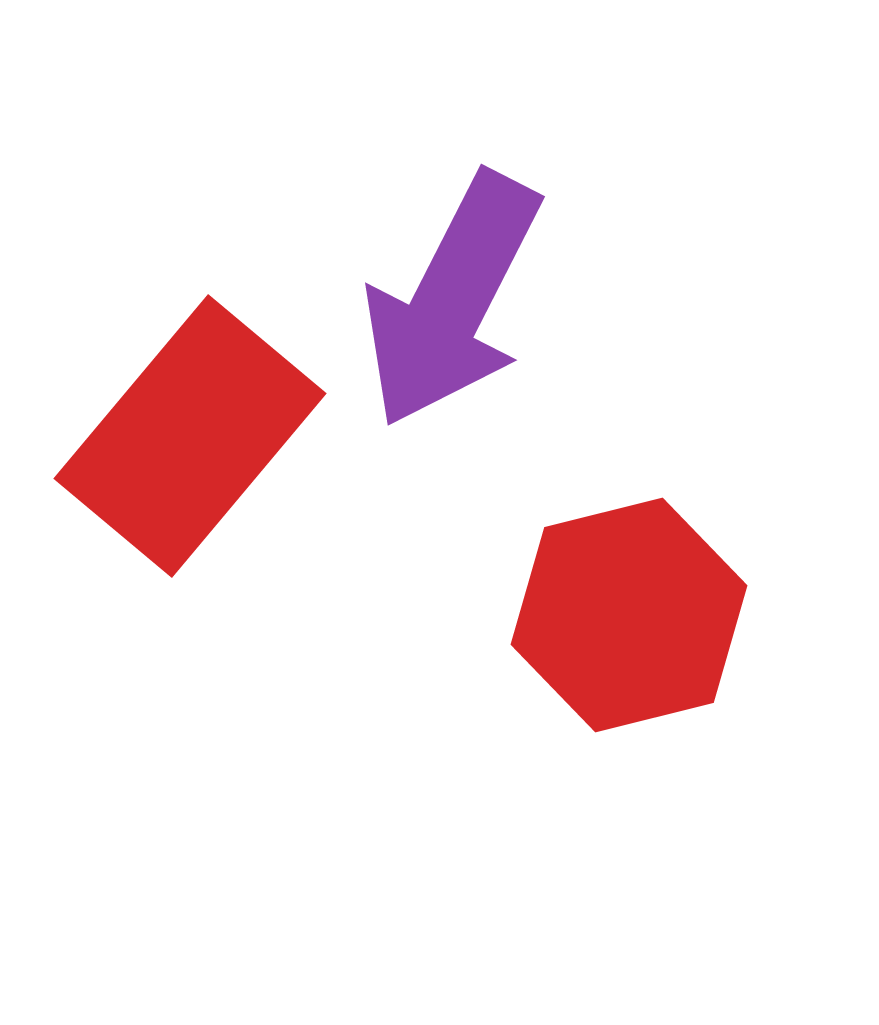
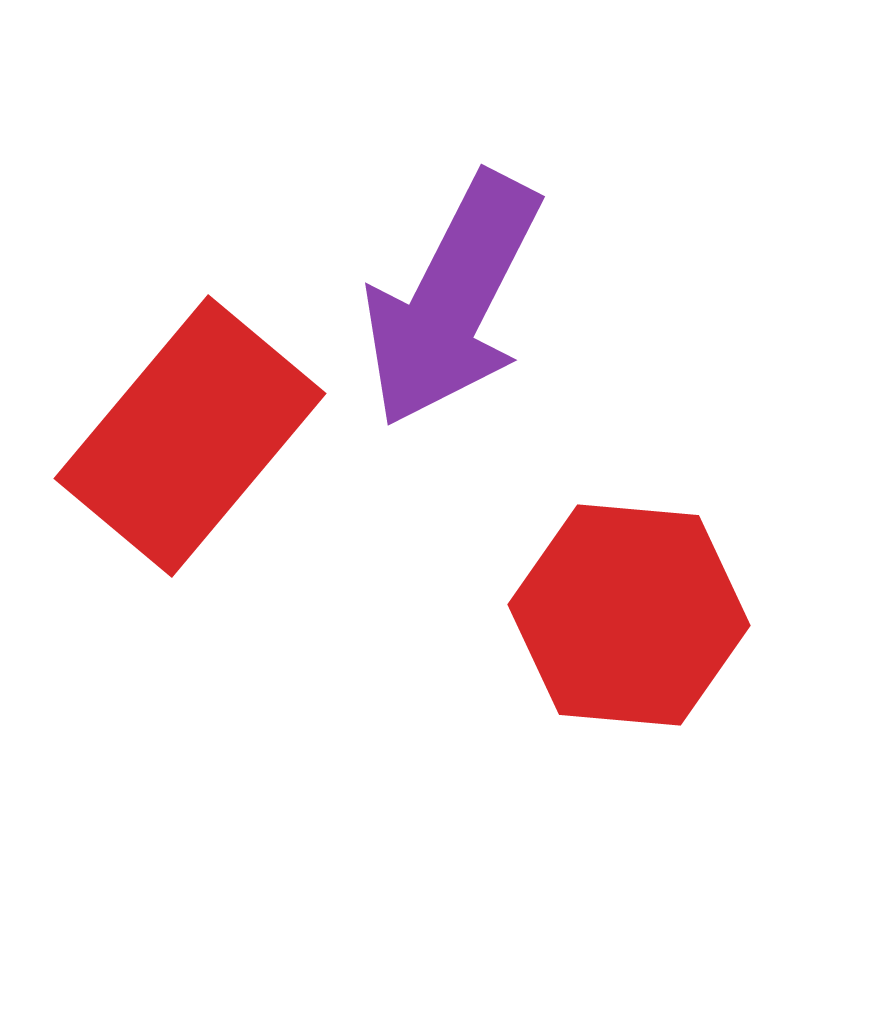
red hexagon: rotated 19 degrees clockwise
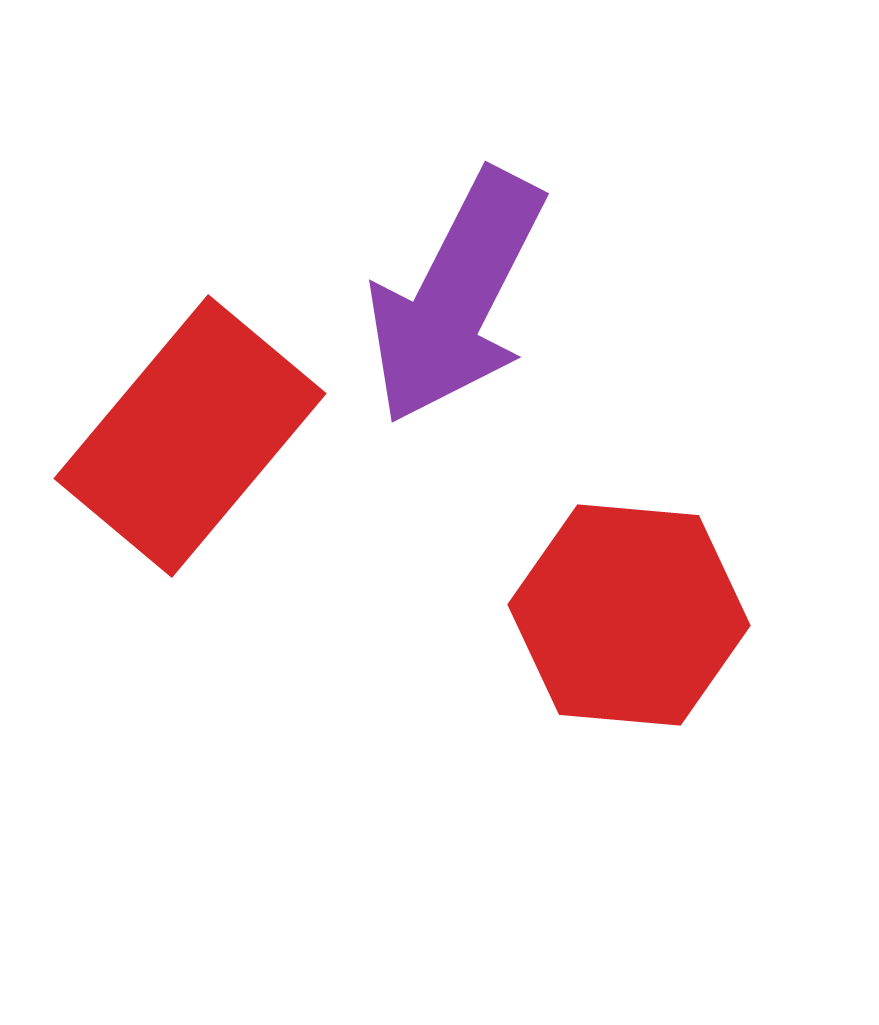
purple arrow: moved 4 px right, 3 px up
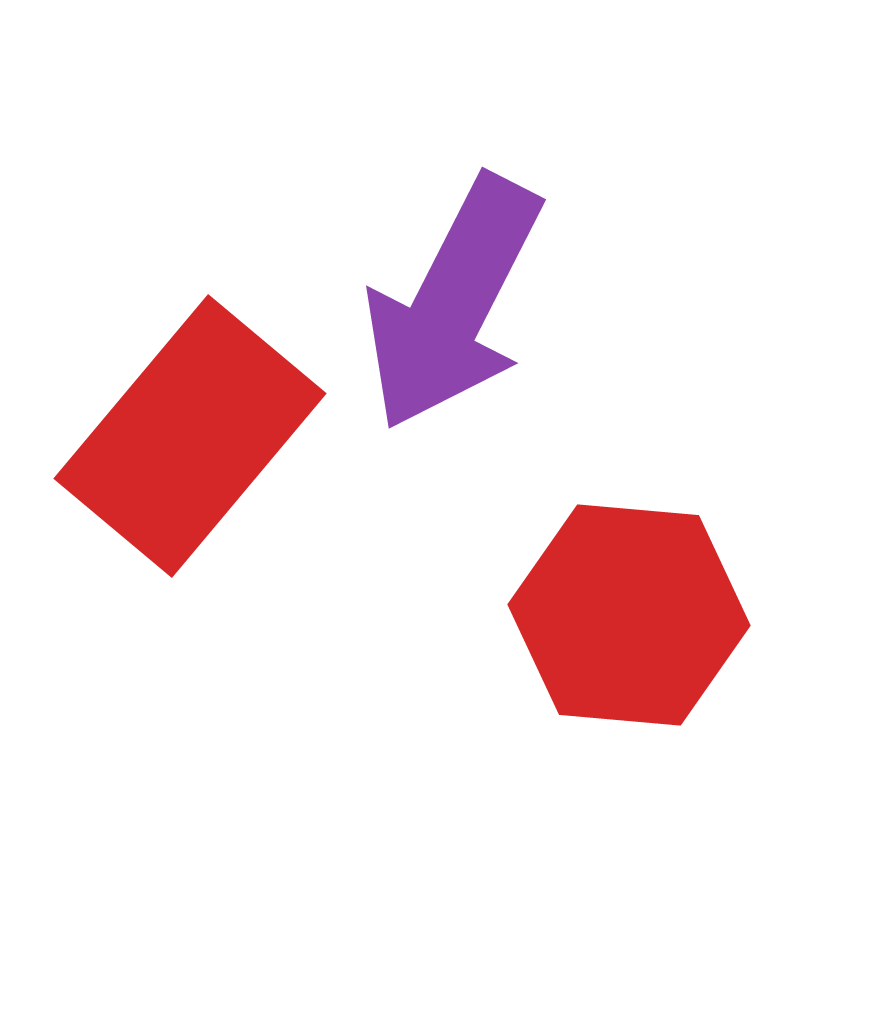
purple arrow: moved 3 px left, 6 px down
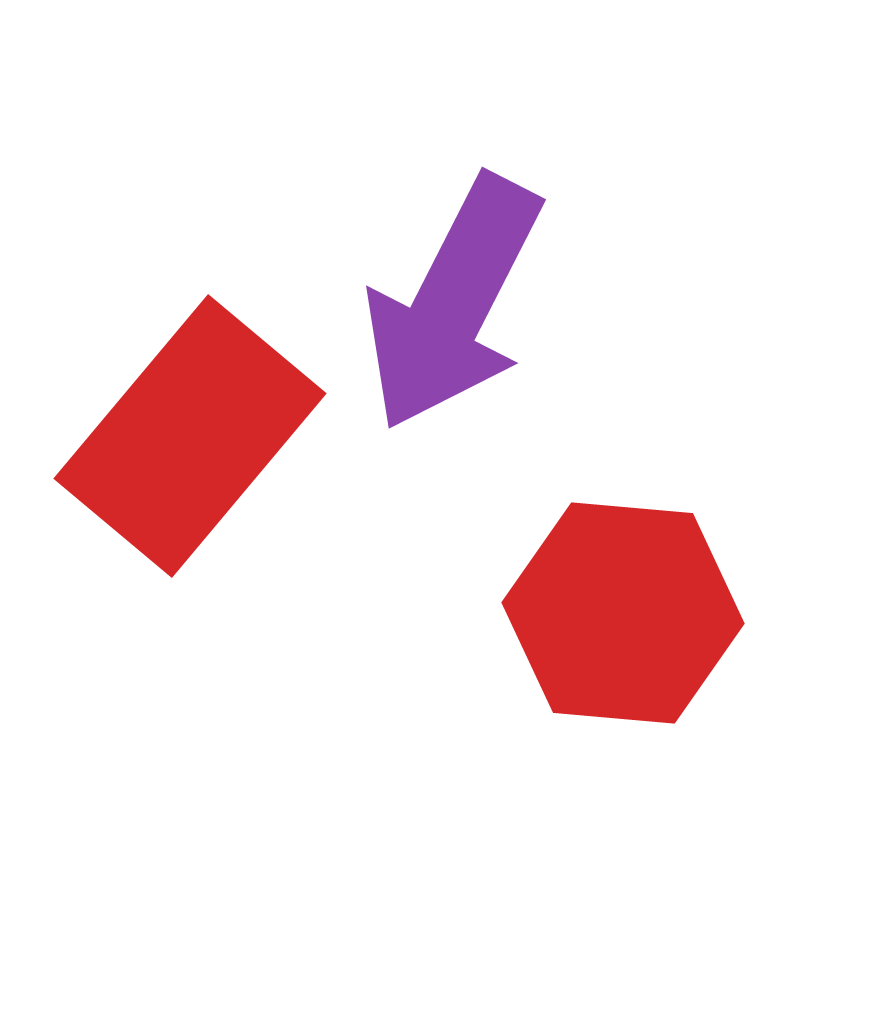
red hexagon: moved 6 px left, 2 px up
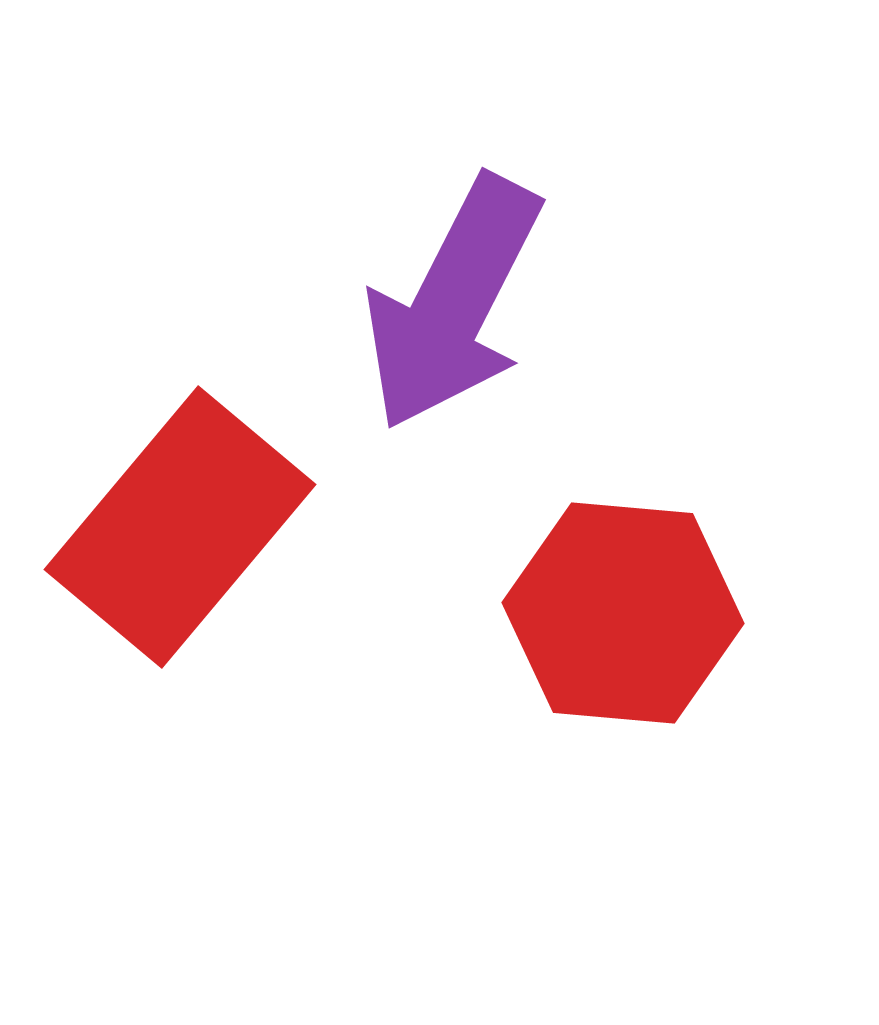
red rectangle: moved 10 px left, 91 px down
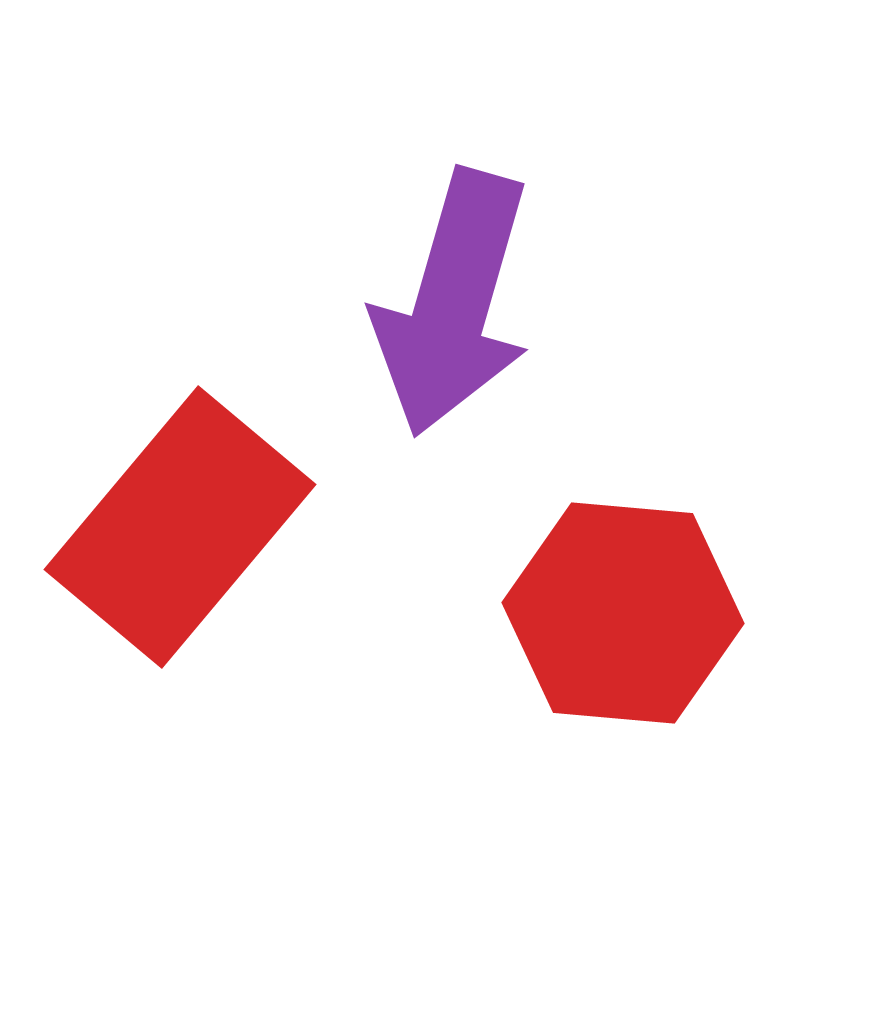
purple arrow: rotated 11 degrees counterclockwise
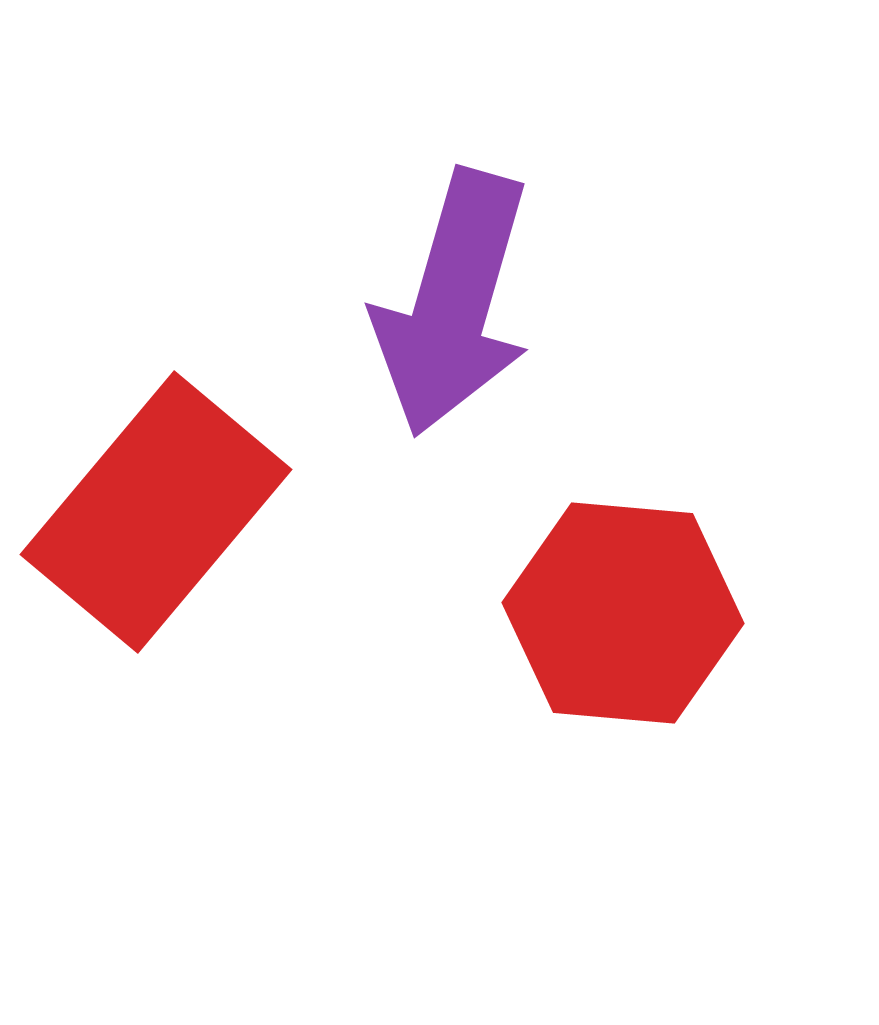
red rectangle: moved 24 px left, 15 px up
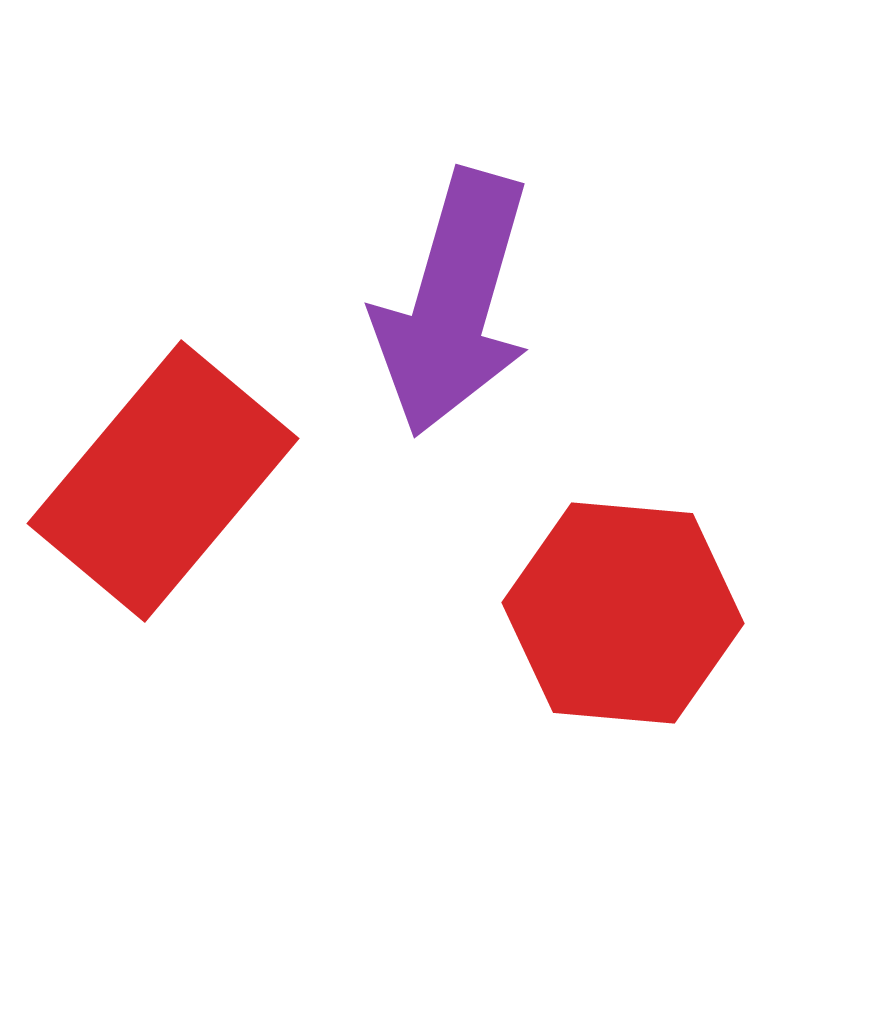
red rectangle: moved 7 px right, 31 px up
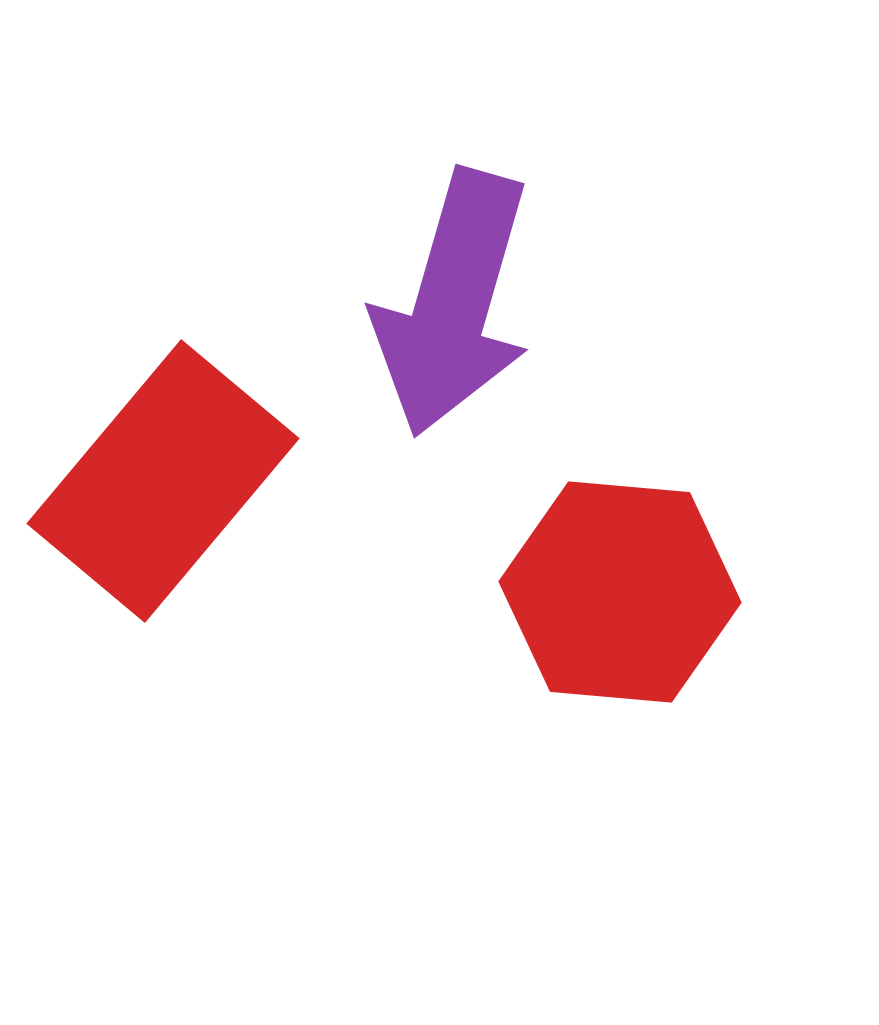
red hexagon: moved 3 px left, 21 px up
